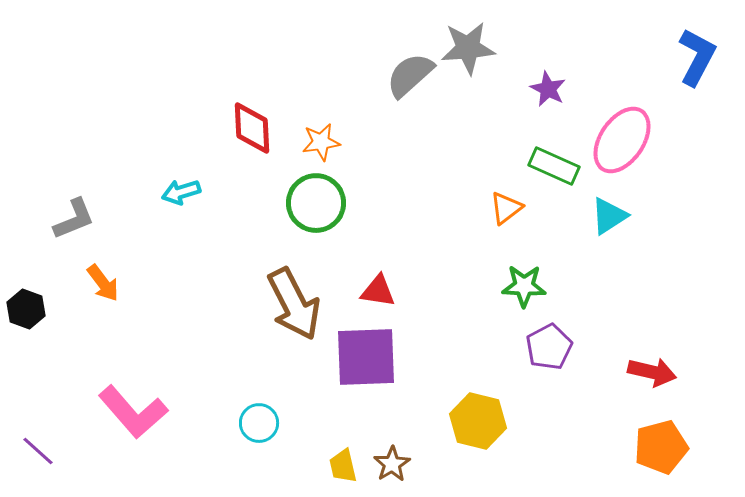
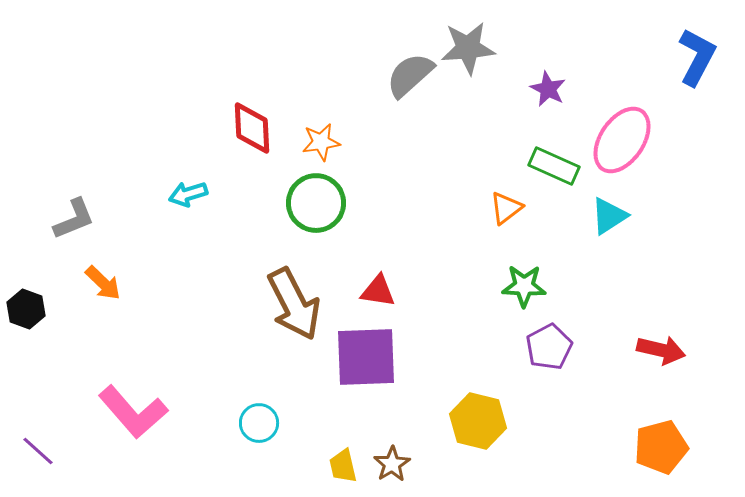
cyan arrow: moved 7 px right, 2 px down
orange arrow: rotated 9 degrees counterclockwise
red arrow: moved 9 px right, 22 px up
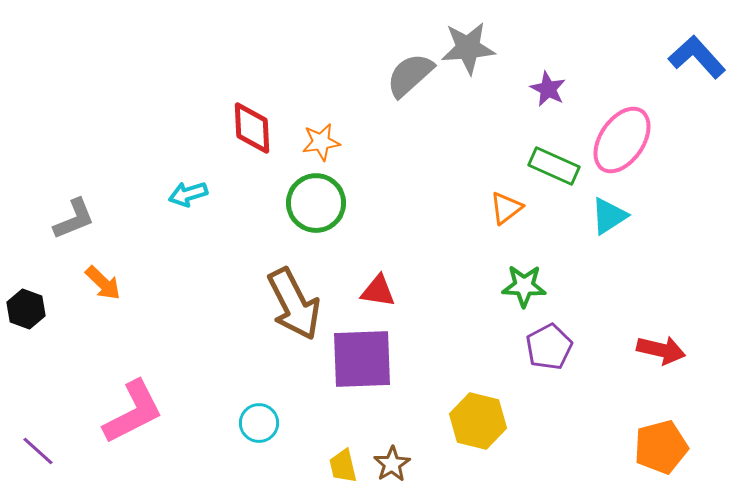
blue L-shape: rotated 70 degrees counterclockwise
purple square: moved 4 px left, 2 px down
pink L-shape: rotated 76 degrees counterclockwise
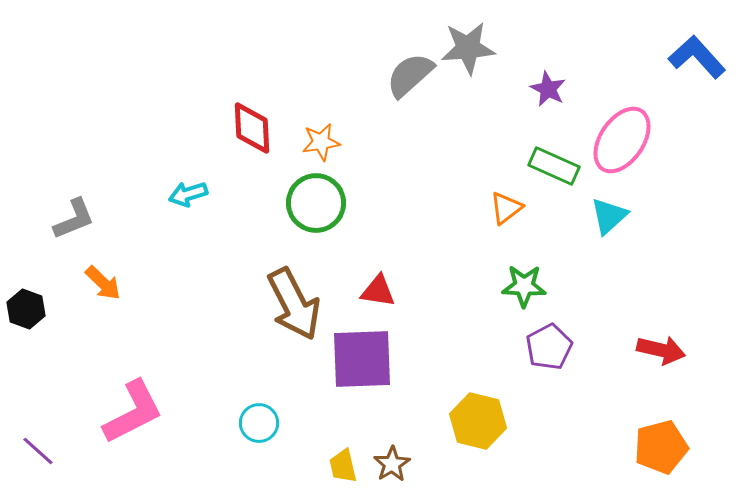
cyan triangle: rotated 9 degrees counterclockwise
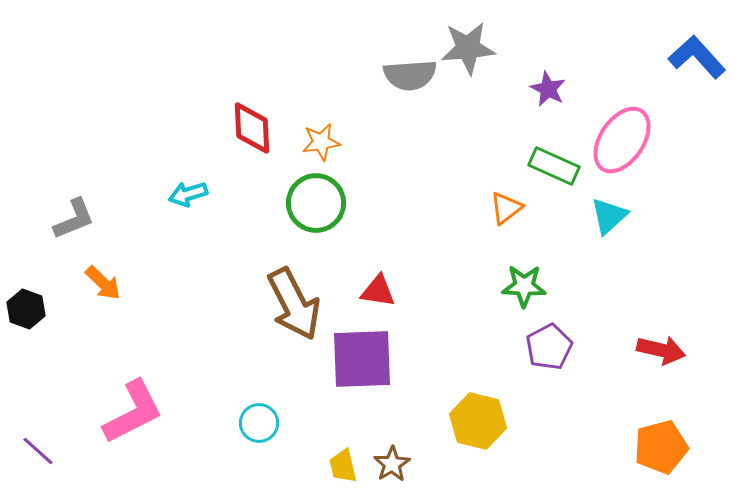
gray semicircle: rotated 142 degrees counterclockwise
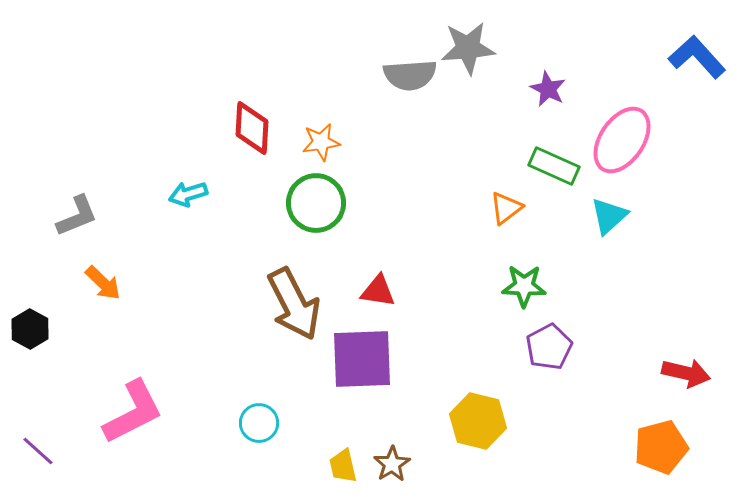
red diamond: rotated 6 degrees clockwise
gray L-shape: moved 3 px right, 3 px up
black hexagon: moved 4 px right, 20 px down; rotated 9 degrees clockwise
red arrow: moved 25 px right, 23 px down
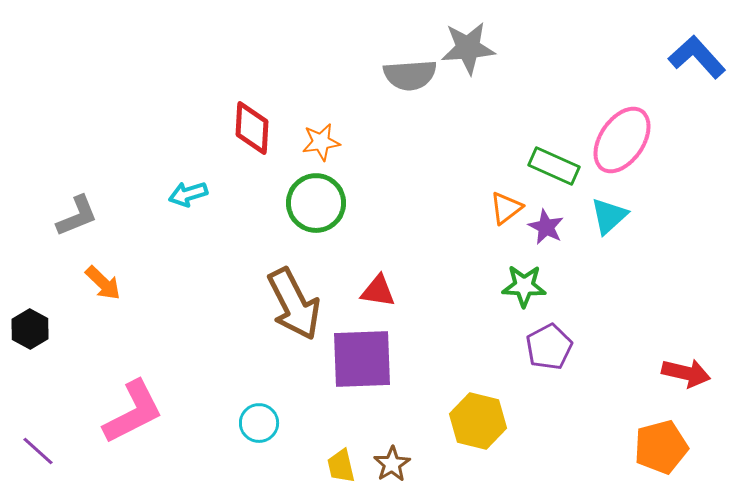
purple star: moved 2 px left, 138 px down
yellow trapezoid: moved 2 px left
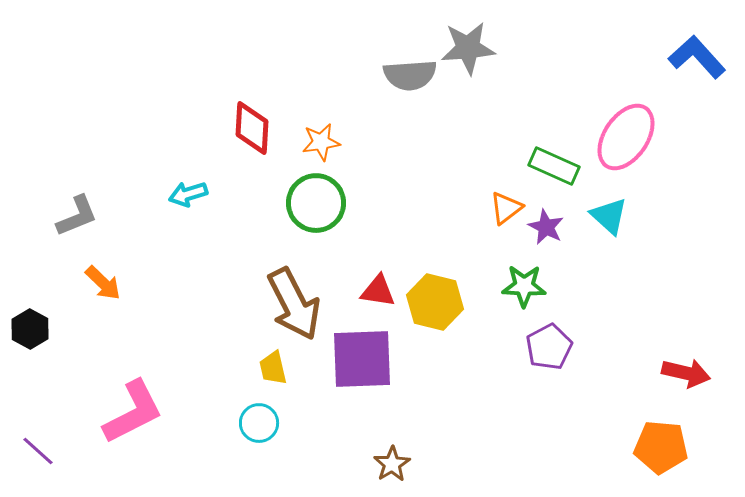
pink ellipse: moved 4 px right, 3 px up
cyan triangle: rotated 36 degrees counterclockwise
yellow hexagon: moved 43 px left, 119 px up
orange pentagon: rotated 20 degrees clockwise
yellow trapezoid: moved 68 px left, 98 px up
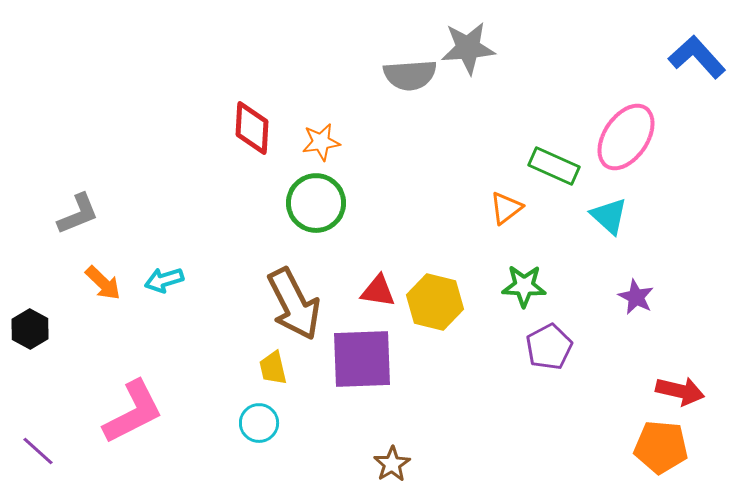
cyan arrow: moved 24 px left, 86 px down
gray L-shape: moved 1 px right, 2 px up
purple star: moved 90 px right, 70 px down
red arrow: moved 6 px left, 18 px down
